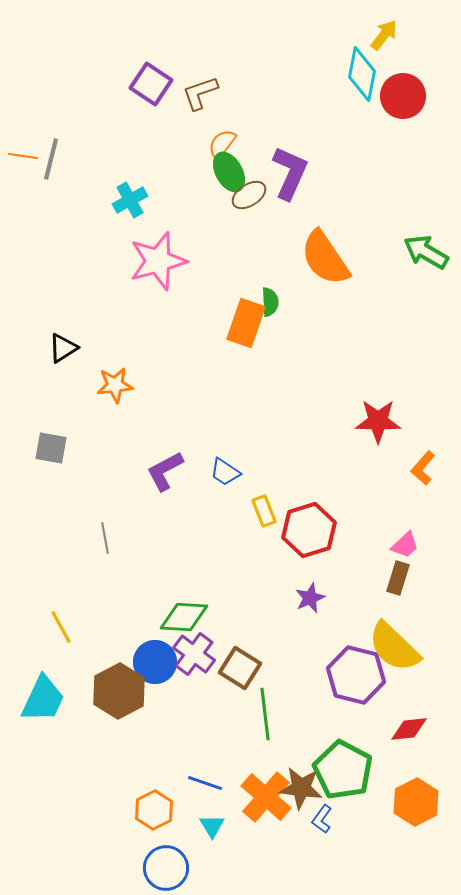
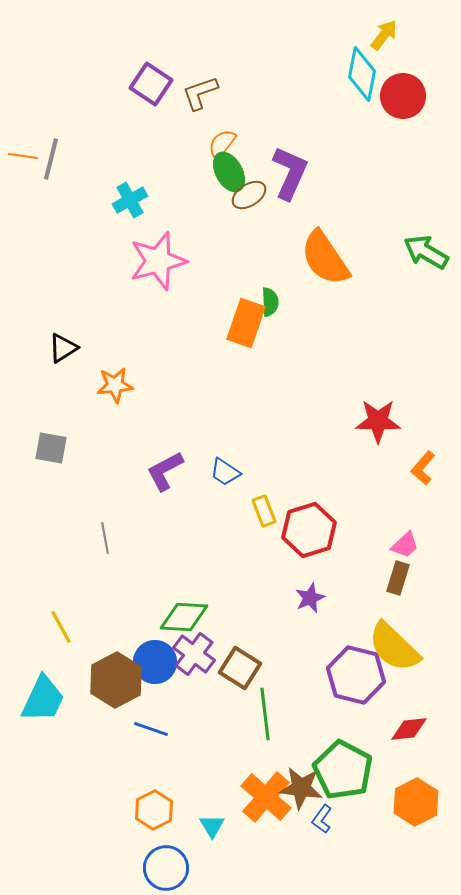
brown hexagon at (119, 691): moved 3 px left, 11 px up
blue line at (205, 783): moved 54 px left, 54 px up
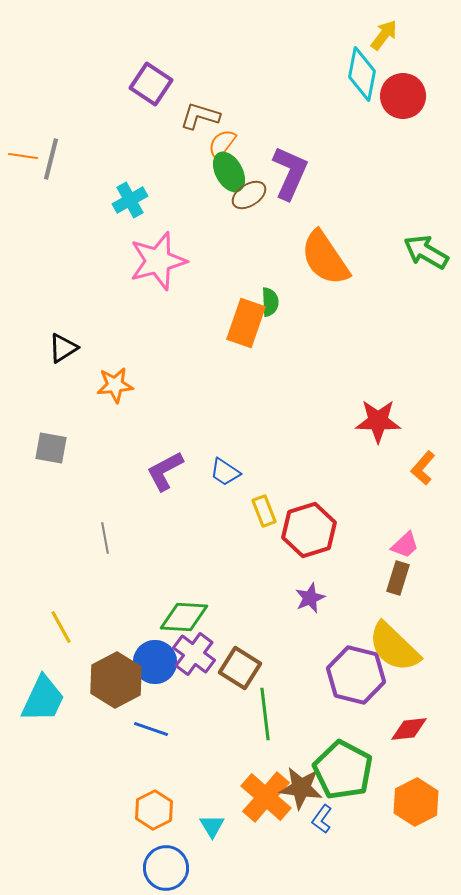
brown L-shape at (200, 93): moved 23 px down; rotated 36 degrees clockwise
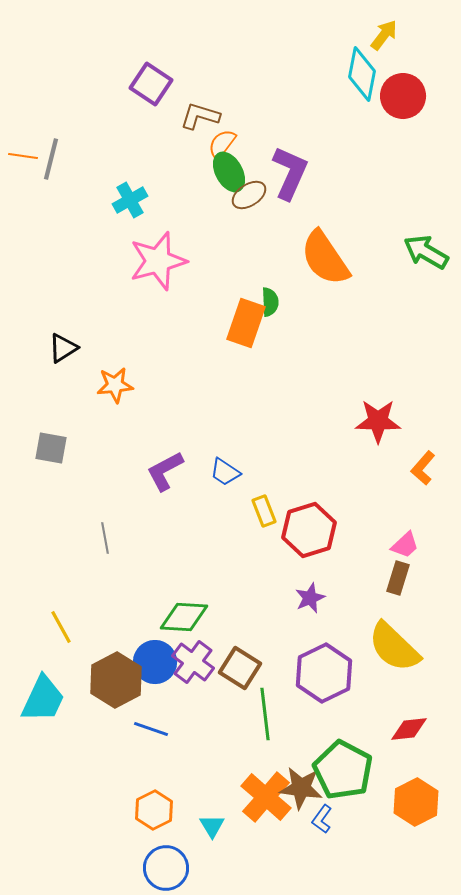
purple cross at (194, 654): moved 1 px left, 8 px down
purple hexagon at (356, 675): moved 32 px left, 2 px up; rotated 20 degrees clockwise
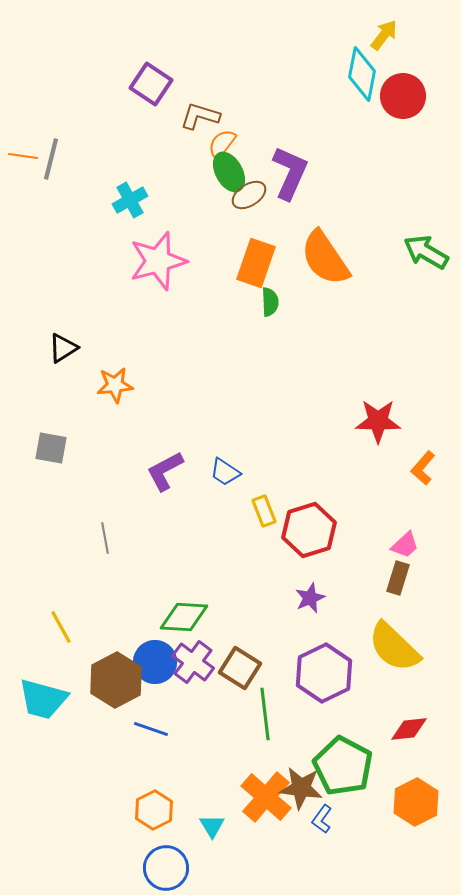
orange rectangle at (246, 323): moved 10 px right, 60 px up
cyan trapezoid at (43, 699): rotated 80 degrees clockwise
green pentagon at (343, 770): moved 4 px up
